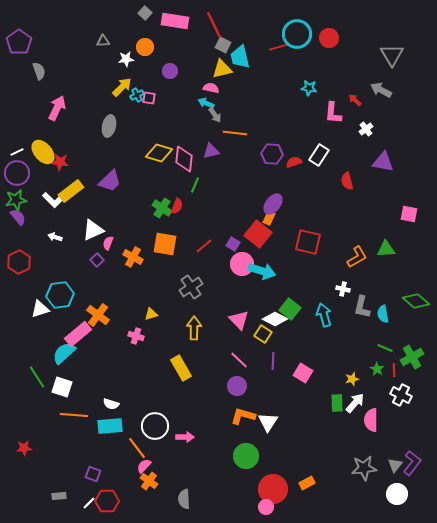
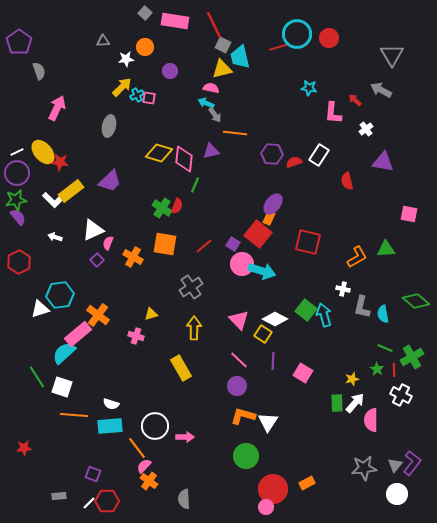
green square at (290, 309): moved 16 px right, 1 px down
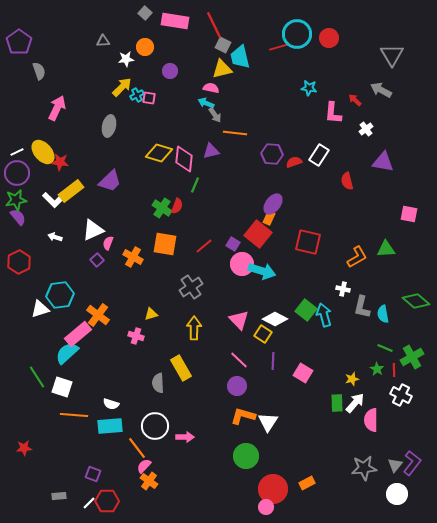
cyan semicircle at (64, 353): moved 3 px right
gray semicircle at (184, 499): moved 26 px left, 116 px up
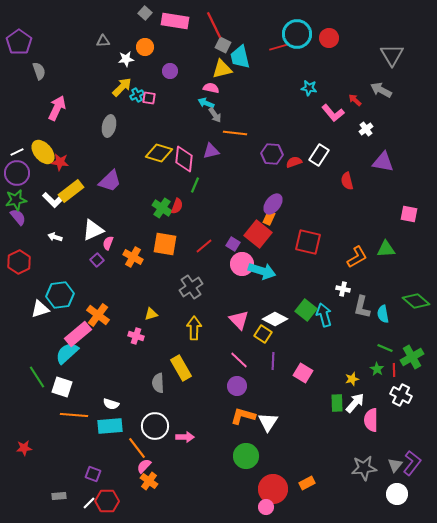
pink L-shape at (333, 113): rotated 45 degrees counterclockwise
